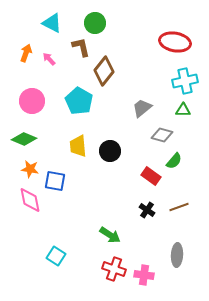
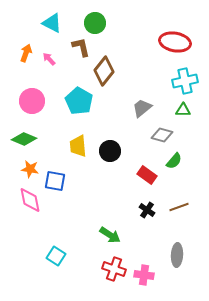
red rectangle: moved 4 px left, 1 px up
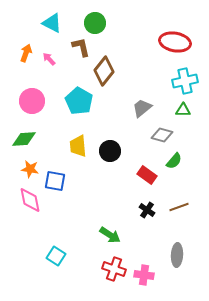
green diamond: rotated 25 degrees counterclockwise
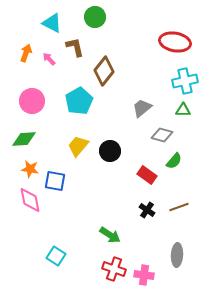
green circle: moved 6 px up
brown L-shape: moved 6 px left
cyan pentagon: rotated 12 degrees clockwise
yellow trapezoid: rotated 45 degrees clockwise
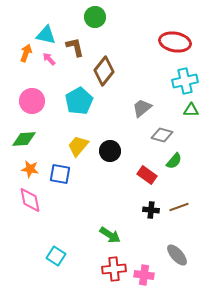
cyan triangle: moved 6 px left, 12 px down; rotated 15 degrees counterclockwise
green triangle: moved 8 px right
blue square: moved 5 px right, 7 px up
black cross: moved 4 px right; rotated 28 degrees counterclockwise
gray ellipse: rotated 45 degrees counterclockwise
red cross: rotated 25 degrees counterclockwise
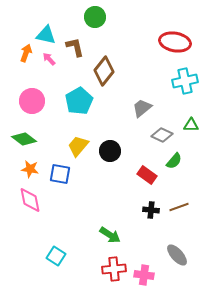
green triangle: moved 15 px down
gray diamond: rotated 10 degrees clockwise
green diamond: rotated 40 degrees clockwise
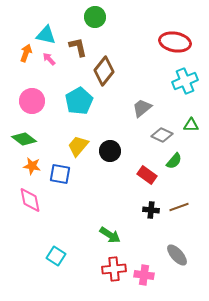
brown L-shape: moved 3 px right
cyan cross: rotated 10 degrees counterclockwise
orange star: moved 2 px right, 3 px up
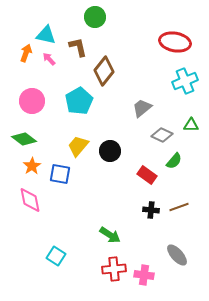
orange star: rotated 30 degrees clockwise
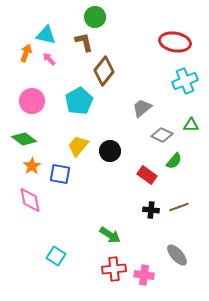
brown L-shape: moved 6 px right, 5 px up
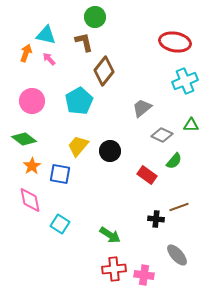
black cross: moved 5 px right, 9 px down
cyan square: moved 4 px right, 32 px up
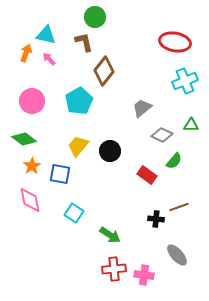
cyan square: moved 14 px right, 11 px up
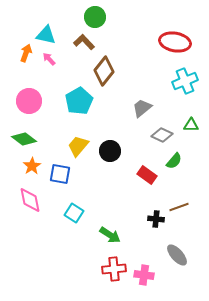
brown L-shape: rotated 30 degrees counterclockwise
pink circle: moved 3 px left
